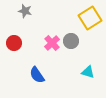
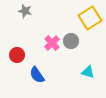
red circle: moved 3 px right, 12 px down
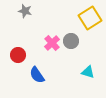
red circle: moved 1 px right
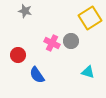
pink cross: rotated 21 degrees counterclockwise
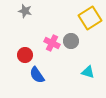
red circle: moved 7 px right
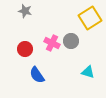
red circle: moved 6 px up
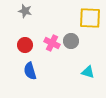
yellow square: rotated 35 degrees clockwise
red circle: moved 4 px up
blue semicircle: moved 7 px left, 4 px up; rotated 18 degrees clockwise
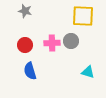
yellow square: moved 7 px left, 2 px up
pink cross: rotated 28 degrees counterclockwise
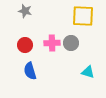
gray circle: moved 2 px down
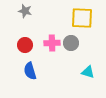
yellow square: moved 1 px left, 2 px down
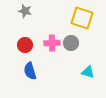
yellow square: rotated 15 degrees clockwise
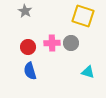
gray star: rotated 16 degrees clockwise
yellow square: moved 1 px right, 2 px up
red circle: moved 3 px right, 2 px down
